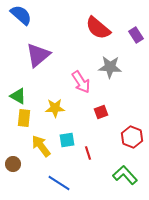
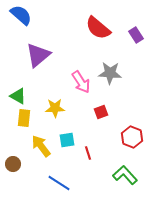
gray star: moved 6 px down
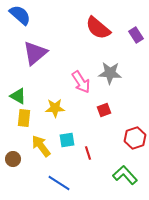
blue semicircle: moved 1 px left
purple triangle: moved 3 px left, 2 px up
red square: moved 3 px right, 2 px up
red hexagon: moved 3 px right, 1 px down; rotated 20 degrees clockwise
brown circle: moved 5 px up
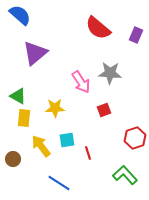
purple rectangle: rotated 56 degrees clockwise
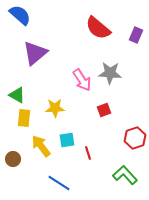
pink arrow: moved 1 px right, 2 px up
green triangle: moved 1 px left, 1 px up
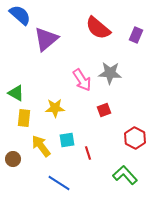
purple triangle: moved 11 px right, 14 px up
green triangle: moved 1 px left, 2 px up
red hexagon: rotated 15 degrees counterclockwise
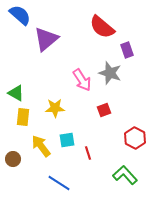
red semicircle: moved 4 px right, 1 px up
purple rectangle: moved 9 px left, 15 px down; rotated 42 degrees counterclockwise
gray star: rotated 15 degrees clockwise
yellow rectangle: moved 1 px left, 1 px up
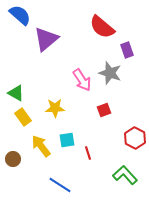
yellow rectangle: rotated 42 degrees counterclockwise
blue line: moved 1 px right, 2 px down
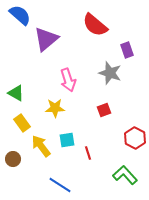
red semicircle: moved 7 px left, 2 px up
pink arrow: moved 14 px left; rotated 15 degrees clockwise
yellow rectangle: moved 1 px left, 6 px down
